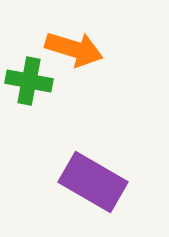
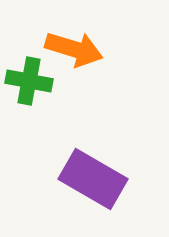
purple rectangle: moved 3 px up
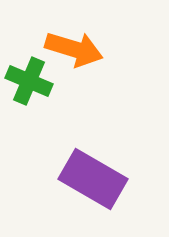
green cross: rotated 12 degrees clockwise
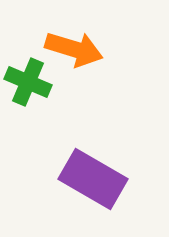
green cross: moved 1 px left, 1 px down
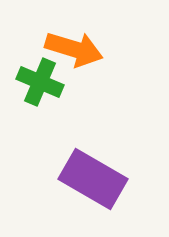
green cross: moved 12 px right
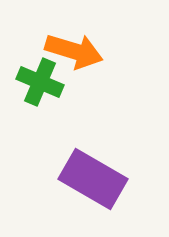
orange arrow: moved 2 px down
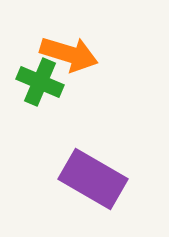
orange arrow: moved 5 px left, 3 px down
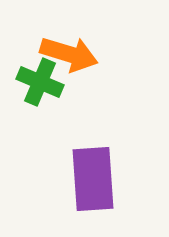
purple rectangle: rotated 56 degrees clockwise
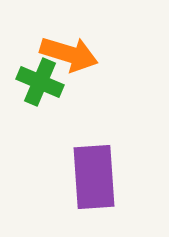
purple rectangle: moved 1 px right, 2 px up
